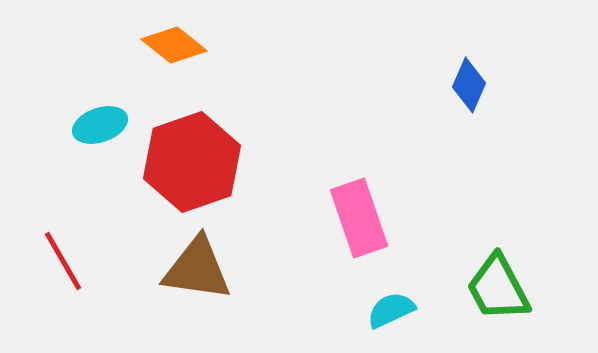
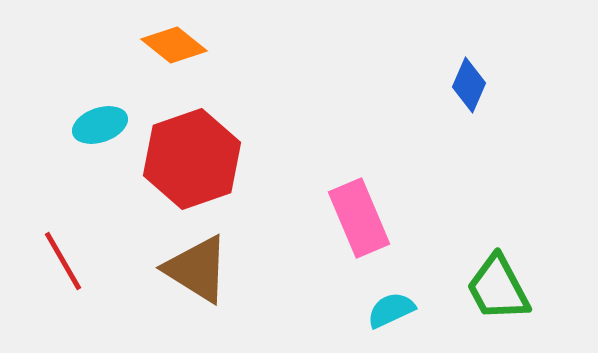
red hexagon: moved 3 px up
pink rectangle: rotated 4 degrees counterclockwise
brown triangle: rotated 24 degrees clockwise
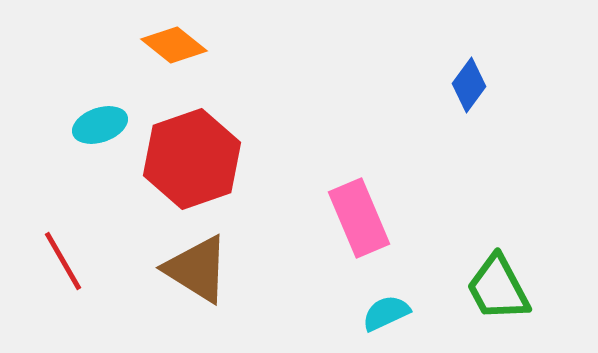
blue diamond: rotated 12 degrees clockwise
cyan semicircle: moved 5 px left, 3 px down
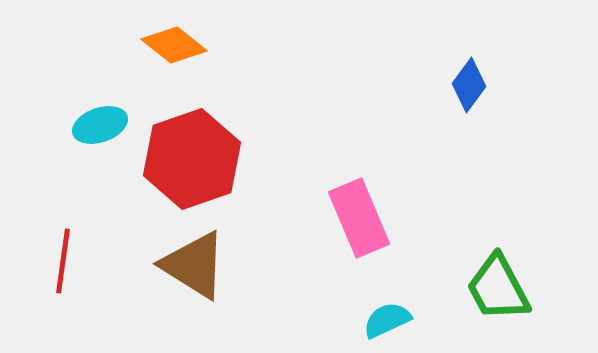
red line: rotated 38 degrees clockwise
brown triangle: moved 3 px left, 4 px up
cyan semicircle: moved 1 px right, 7 px down
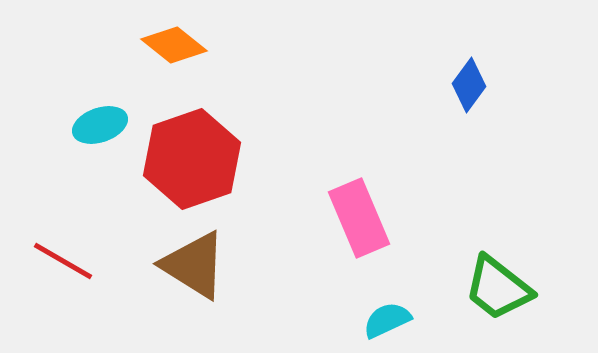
red line: rotated 68 degrees counterclockwise
green trapezoid: rotated 24 degrees counterclockwise
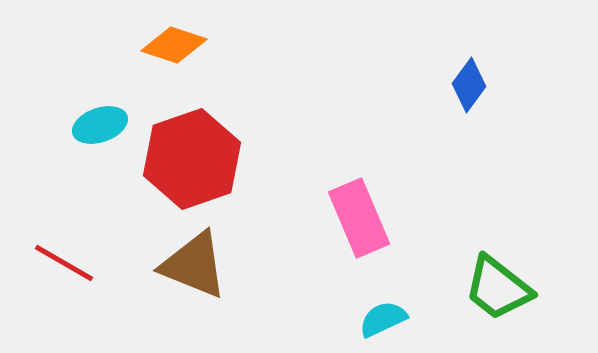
orange diamond: rotated 20 degrees counterclockwise
red line: moved 1 px right, 2 px down
brown triangle: rotated 10 degrees counterclockwise
cyan semicircle: moved 4 px left, 1 px up
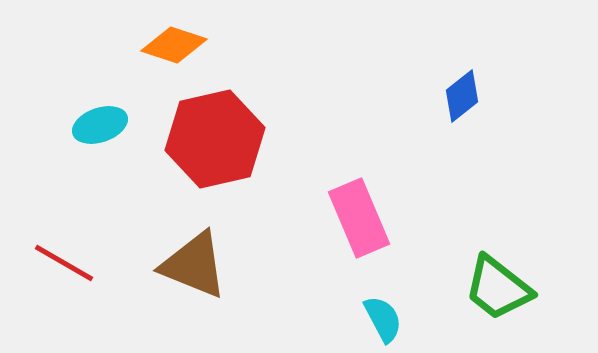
blue diamond: moved 7 px left, 11 px down; rotated 16 degrees clockwise
red hexagon: moved 23 px right, 20 px up; rotated 6 degrees clockwise
cyan semicircle: rotated 87 degrees clockwise
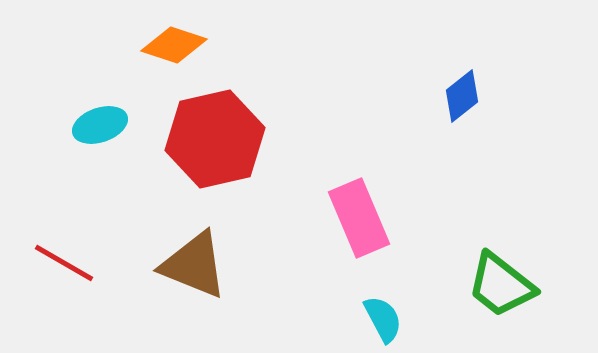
green trapezoid: moved 3 px right, 3 px up
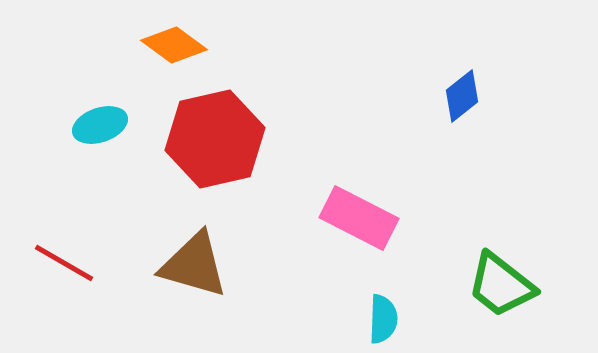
orange diamond: rotated 18 degrees clockwise
pink rectangle: rotated 40 degrees counterclockwise
brown triangle: rotated 6 degrees counterclockwise
cyan semicircle: rotated 30 degrees clockwise
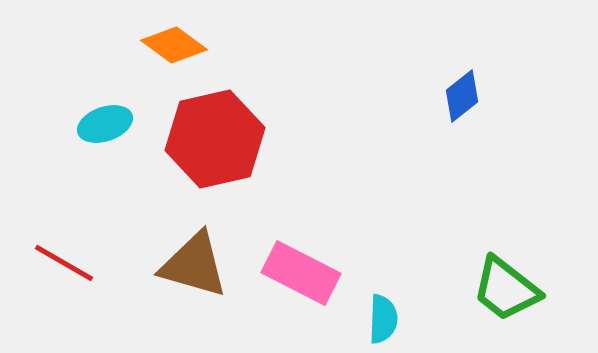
cyan ellipse: moved 5 px right, 1 px up
pink rectangle: moved 58 px left, 55 px down
green trapezoid: moved 5 px right, 4 px down
